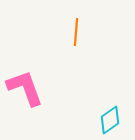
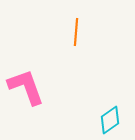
pink L-shape: moved 1 px right, 1 px up
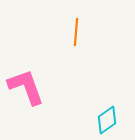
cyan diamond: moved 3 px left
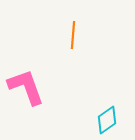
orange line: moved 3 px left, 3 px down
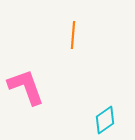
cyan diamond: moved 2 px left
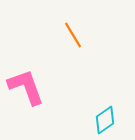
orange line: rotated 36 degrees counterclockwise
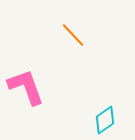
orange line: rotated 12 degrees counterclockwise
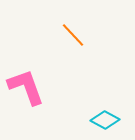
cyan diamond: rotated 64 degrees clockwise
